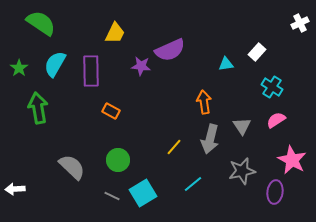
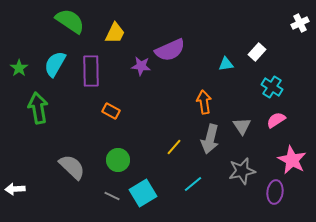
green semicircle: moved 29 px right, 2 px up
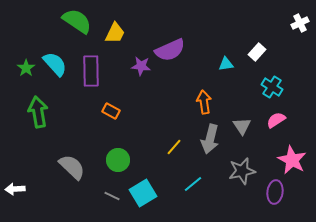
green semicircle: moved 7 px right
cyan semicircle: rotated 108 degrees clockwise
green star: moved 7 px right
green arrow: moved 4 px down
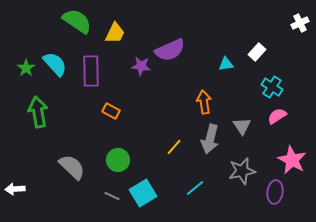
pink semicircle: moved 1 px right, 4 px up
cyan line: moved 2 px right, 4 px down
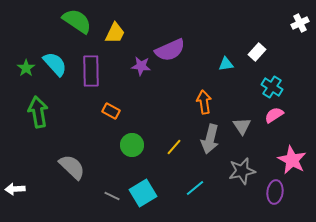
pink semicircle: moved 3 px left, 1 px up
green circle: moved 14 px right, 15 px up
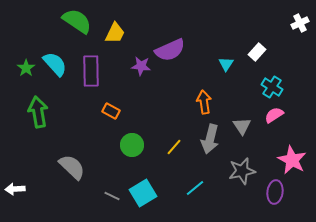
cyan triangle: rotated 49 degrees counterclockwise
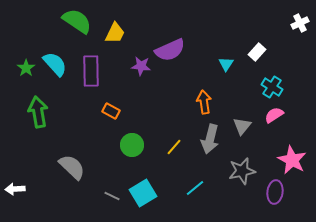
gray triangle: rotated 12 degrees clockwise
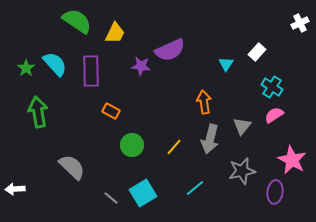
gray line: moved 1 px left, 2 px down; rotated 14 degrees clockwise
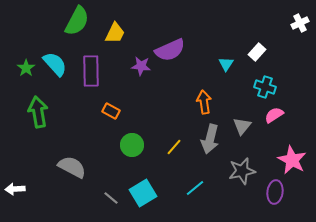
green semicircle: rotated 84 degrees clockwise
cyan cross: moved 7 px left; rotated 15 degrees counterclockwise
gray semicircle: rotated 16 degrees counterclockwise
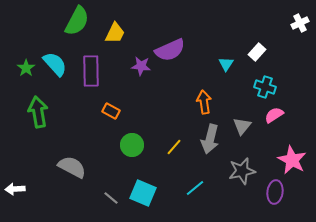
cyan square: rotated 36 degrees counterclockwise
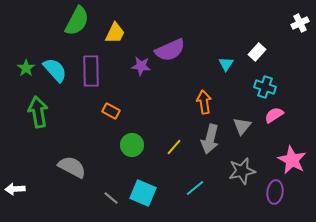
cyan semicircle: moved 6 px down
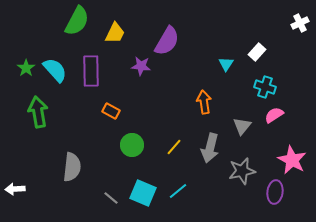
purple semicircle: moved 3 px left, 9 px up; rotated 36 degrees counterclockwise
gray arrow: moved 9 px down
gray semicircle: rotated 68 degrees clockwise
cyan line: moved 17 px left, 3 px down
